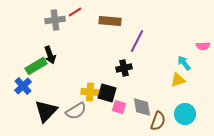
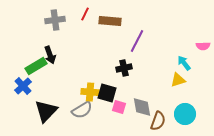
red line: moved 10 px right, 2 px down; rotated 32 degrees counterclockwise
gray semicircle: moved 6 px right, 1 px up
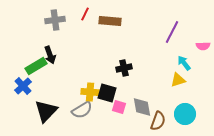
purple line: moved 35 px right, 9 px up
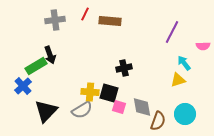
black square: moved 2 px right
